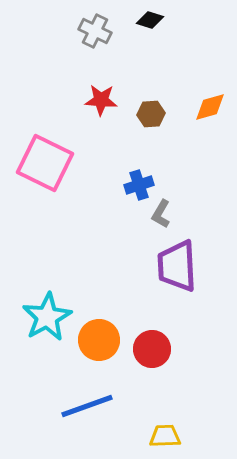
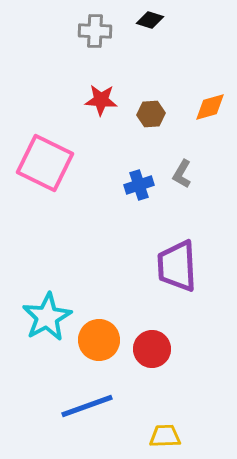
gray cross: rotated 24 degrees counterclockwise
gray L-shape: moved 21 px right, 40 px up
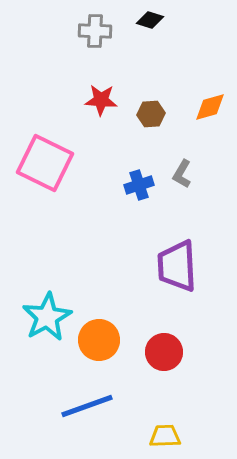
red circle: moved 12 px right, 3 px down
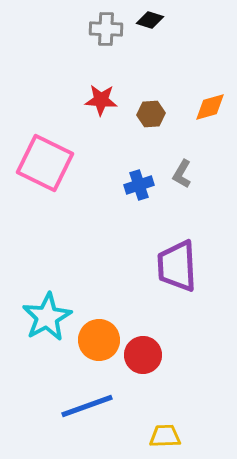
gray cross: moved 11 px right, 2 px up
red circle: moved 21 px left, 3 px down
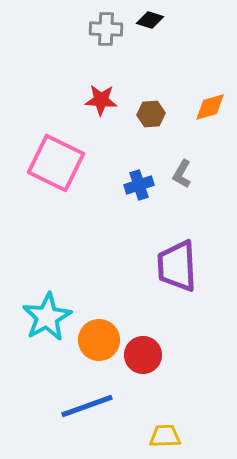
pink square: moved 11 px right
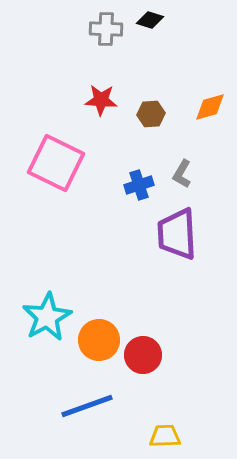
purple trapezoid: moved 32 px up
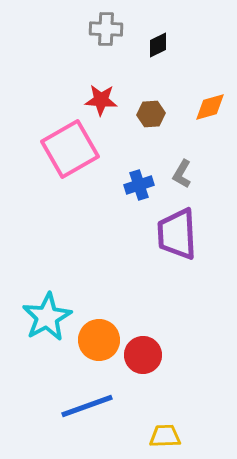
black diamond: moved 8 px right, 25 px down; rotated 44 degrees counterclockwise
pink square: moved 14 px right, 14 px up; rotated 34 degrees clockwise
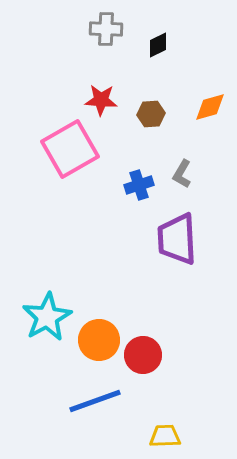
purple trapezoid: moved 5 px down
blue line: moved 8 px right, 5 px up
